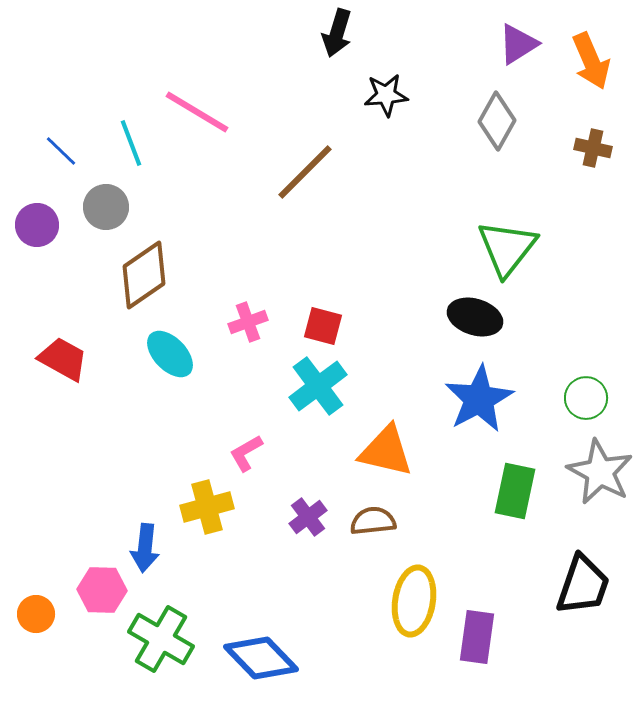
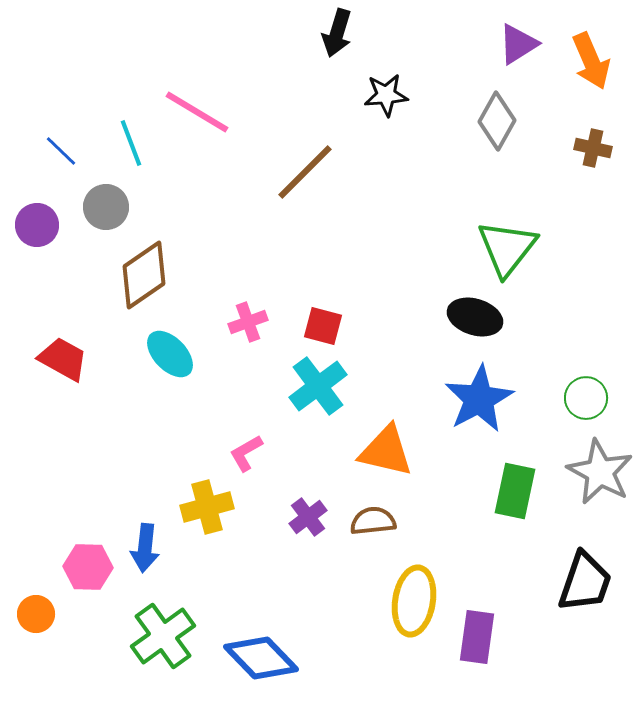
black trapezoid: moved 2 px right, 3 px up
pink hexagon: moved 14 px left, 23 px up
green cross: moved 2 px right, 3 px up; rotated 24 degrees clockwise
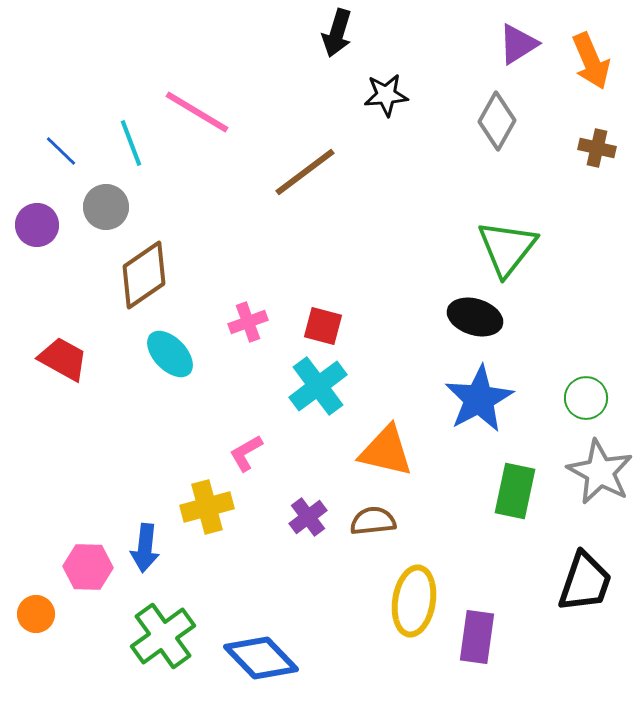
brown cross: moved 4 px right
brown line: rotated 8 degrees clockwise
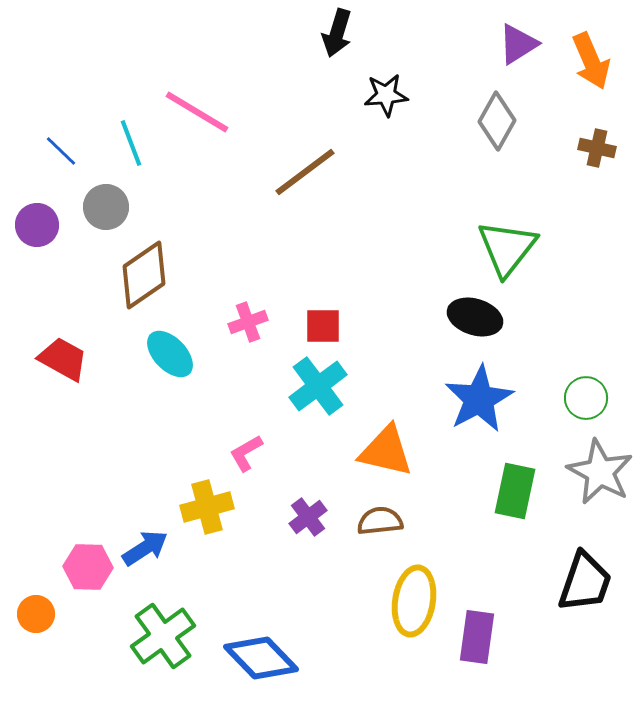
red square: rotated 15 degrees counterclockwise
brown semicircle: moved 7 px right
blue arrow: rotated 129 degrees counterclockwise
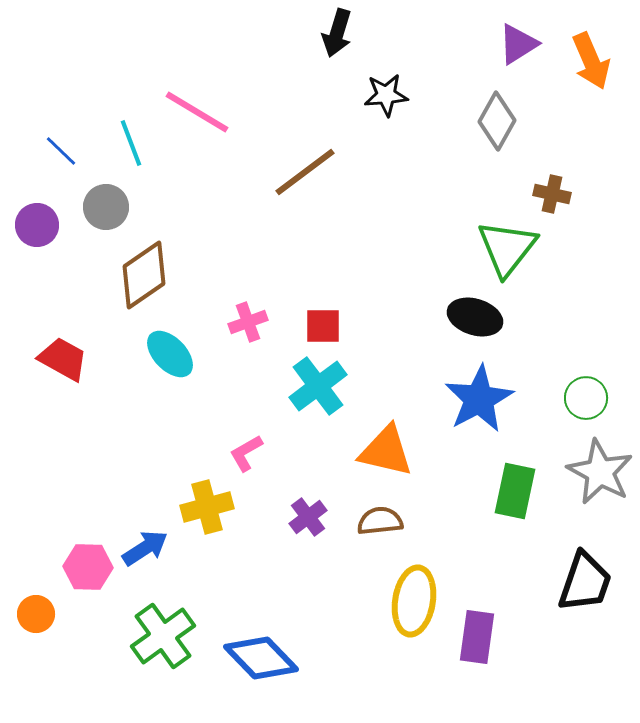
brown cross: moved 45 px left, 46 px down
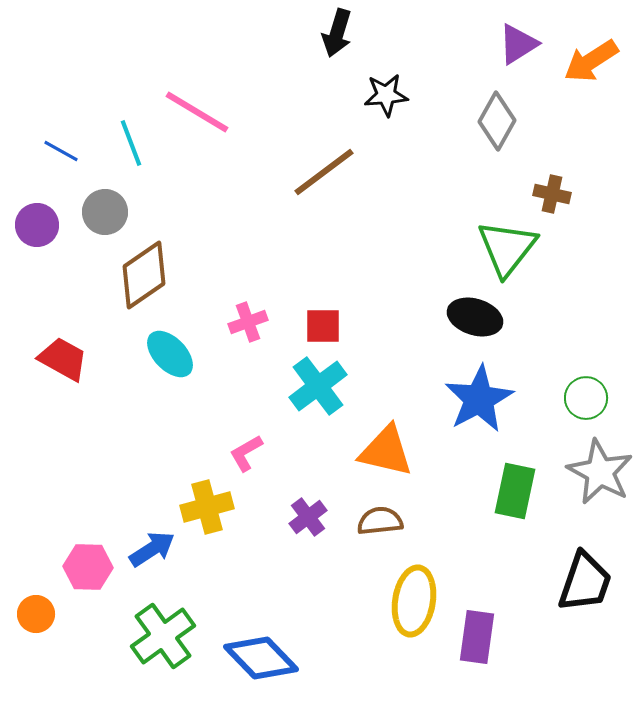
orange arrow: rotated 80 degrees clockwise
blue line: rotated 15 degrees counterclockwise
brown line: moved 19 px right
gray circle: moved 1 px left, 5 px down
blue arrow: moved 7 px right, 1 px down
